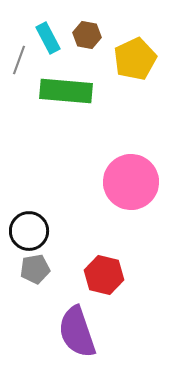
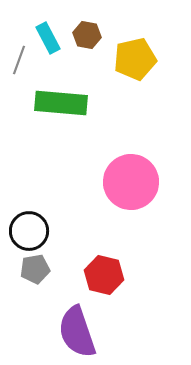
yellow pentagon: rotated 12 degrees clockwise
green rectangle: moved 5 px left, 12 px down
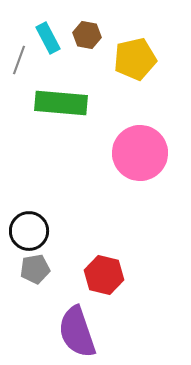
pink circle: moved 9 px right, 29 px up
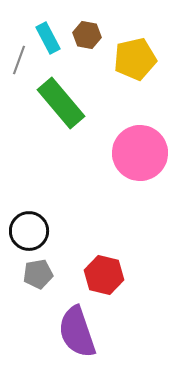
green rectangle: rotated 45 degrees clockwise
gray pentagon: moved 3 px right, 5 px down
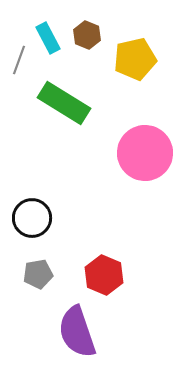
brown hexagon: rotated 12 degrees clockwise
green rectangle: moved 3 px right; rotated 18 degrees counterclockwise
pink circle: moved 5 px right
black circle: moved 3 px right, 13 px up
red hexagon: rotated 9 degrees clockwise
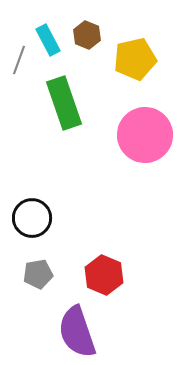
cyan rectangle: moved 2 px down
green rectangle: rotated 39 degrees clockwise
pink circle: moved 18 px up
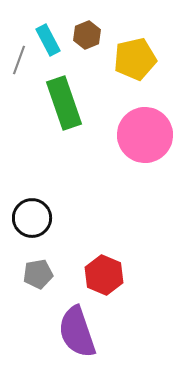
brown hexagon: rotated 16 degrees clockwise
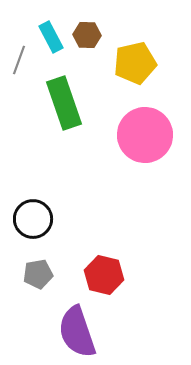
brown hexagon: rotated 24 degrees clockwise
cyan rectangle: moved 3 px right, 3 px up
yellow pentagon: moved 4 px down
black circle: moved 1 px right, 1 px down
red hexagon: rotated 9 degrees counterclockwise
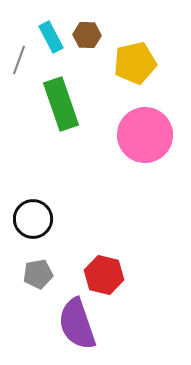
green rectangle: moved 3 px left, 1 px down
purple semicircle: moved 8 px up
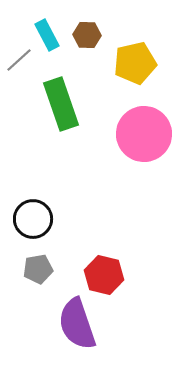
cyan rectangle: moved 4 px left, 2 px up
gray line: rotated 28 degrees clockwise
pink circle: moved 1 px left, 1 px up
gray pentagon: moved 5 px up
